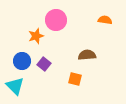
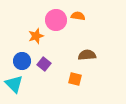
orange semicircle: moved 27 px left, 4 px up
cyan triangle: moved 1 px left, 2 px up
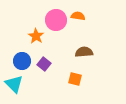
orange star: rotated 21 degrees counterclockwise
brown semicircle: moved 3 px left, 3 px up
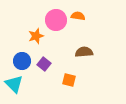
orange star: rotated 21 degrees clockwise
orange square: moved 6 px left, 1 px down
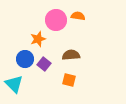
orange star: moved 2 px right, 3 px down
brown semicircle: moved 13 px left, 3 px down
blue circle: moved 3 px right, 2 px up
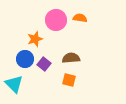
orange semicircle: moved 2 px right, 2 px down
orange star: moved 3 px left
brown semicircle: moved 3 px down
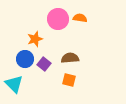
pink circle: moved 2 px right, 1 px up
brown semicircle: moved 1 px left
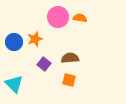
pink circle: moved 2 px up
blue circle: moved 11 px left, 17 px up
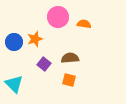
orange semicircle: moved 4 px right, 6 px down
